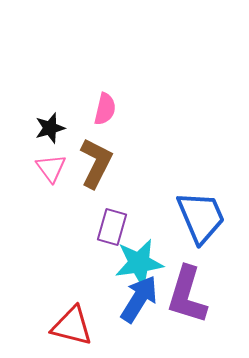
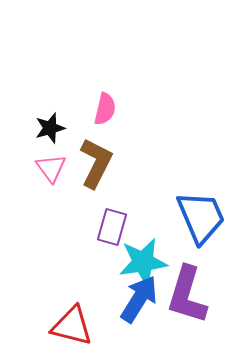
cyan star: moved 4 px right, 1 px up
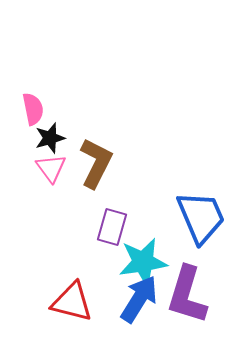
pink semicircle: moved 72 px left; rotated 24 degrees counterclockwise
black star: moved 10 px down
red triangle: moved 24 px up
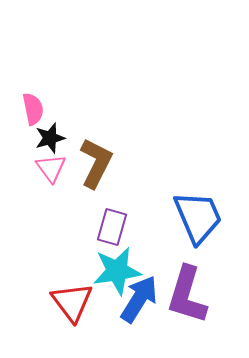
blue trapezoid: moved 3 px left
cyan star: moved 26 px left, 9 px down
red triangle: rotated 39 degrees clockwise
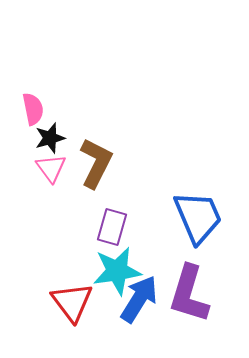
purple L-shape: moved 2 px right, 1 px up
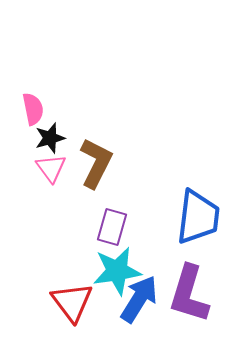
blue trapezoid: rotated 30 degrees clockwise
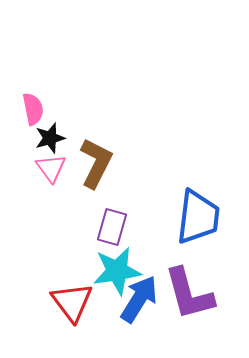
purple L-shape: rotated 32 degrees counterclockwise
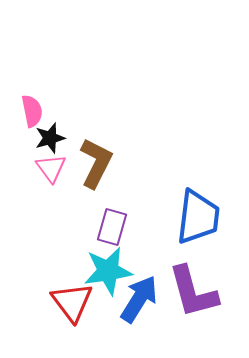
pink semicircle: moved 1 px left, 2 px down
cyan star: moved 9 px left
purple L-shape: moved 4 px right, 2 px up
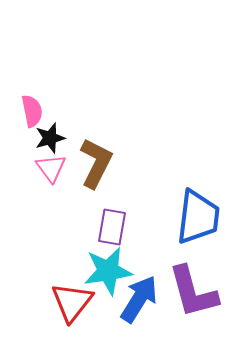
purple rectangle: rotated 6 degrees counterclockwise
red triangle: rotated 15 degrees clockwise
